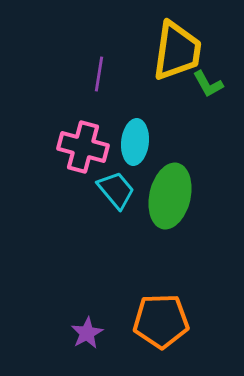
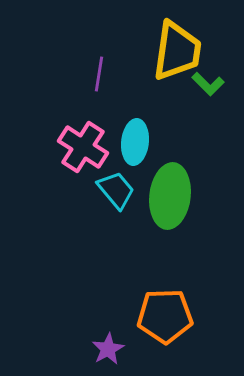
green L-shape: rotated 16 degrees counterclockwise
pink cross: rotated 18 degrees clockwise
green ellipse: rotated 6 degrees counterclockwise
orange pentagon: moved 4 px right, 5 px up
purple star: moved 21 px right, 16 px down
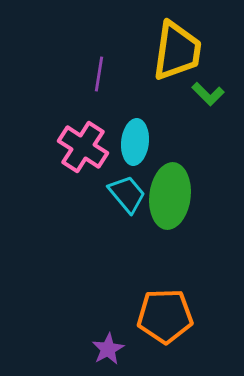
green L-shape: moved 10 px down
cyan trapezoid: moved 11 px right, 4 px down
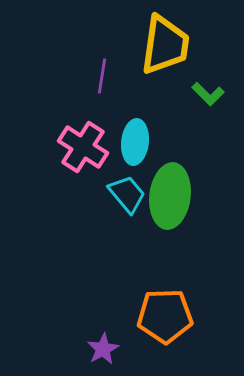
yellow trapezoid: moved 12 px left, 6 px up
purple line: moved 3 px right, 2 px down
purple star: moved 5 px left
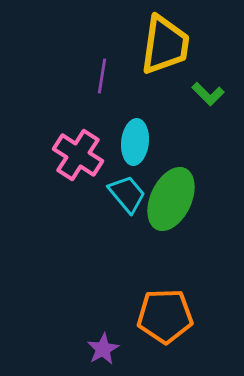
pink cross: moved 5 px left, 8 px down
green ellipse: moved 1 px right, 3 px down; rotated 18 degrees clockwise
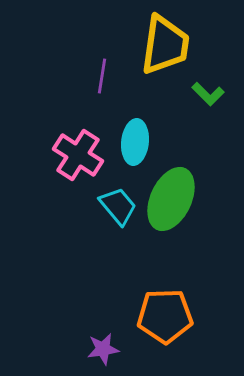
cyan trapezoid: moved 9 px left, 12 px down
purple star: rotated 20 degrees clockwise
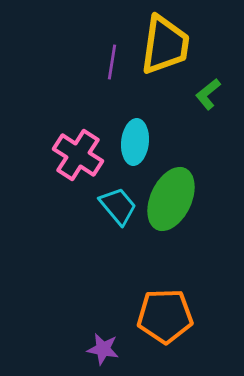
purple line: moved 10 px right, 14 px up
green L-shape: rotated 96 degrees clockwise
purple star: rotated 20 degrees clockwise
